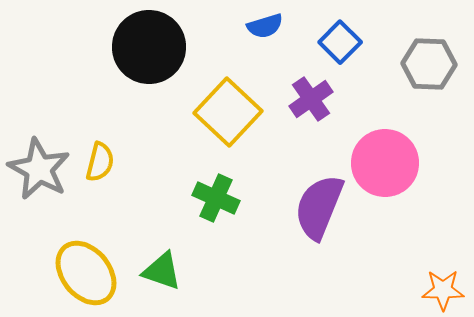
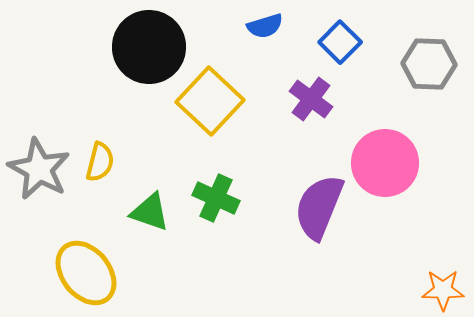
purple cross: rotated 18 degrees counterclockwise
yellow square: moved 18 px left, 11 px up
green triangle: moved 12 px left, 59 px up
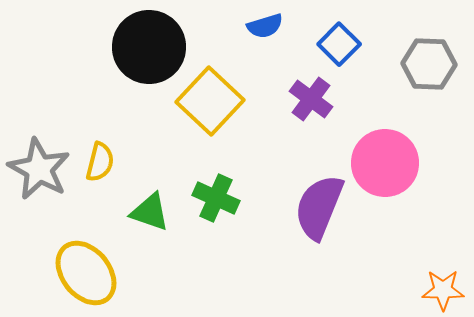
blue square: moved 1 px left, 2 px down
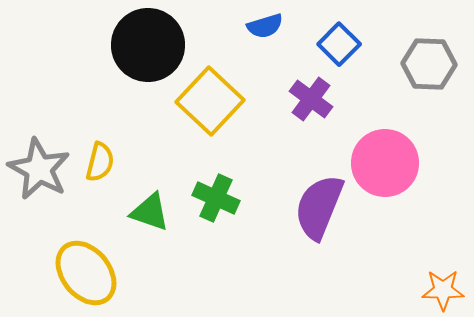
black circle: moved 1 px left, 2 px up
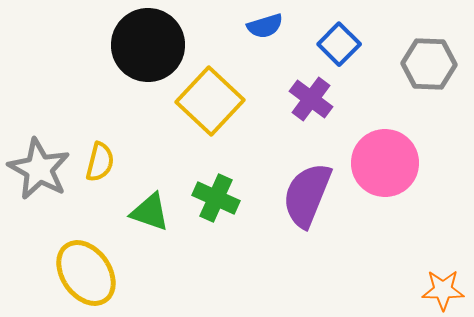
purple semicircle: moved 12 px left, 12 px up
yellow ellipse: rotated 4 degrees clockwise
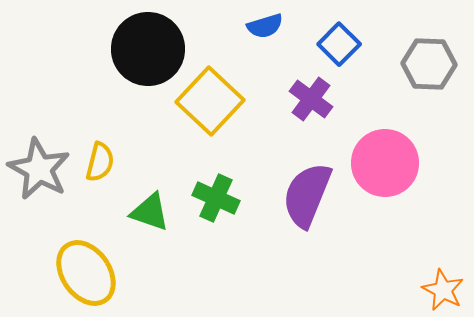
black circle: moved 4 px down
orange star: rotated 27 degrees clockwise
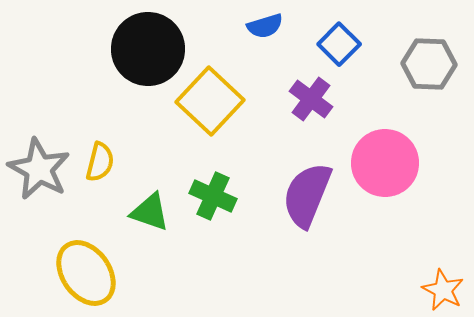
green cross: moved 3 px left, 2 px up
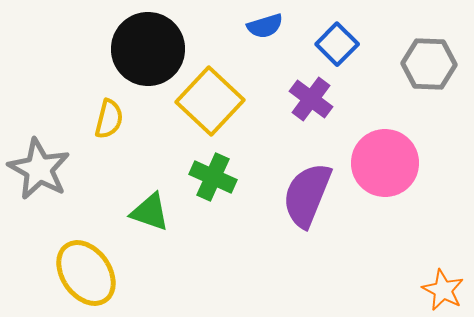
blue square: moved 2 px left
yellow semicircle: moved 9 px right, 43 px up
green cross: moved 19 px up
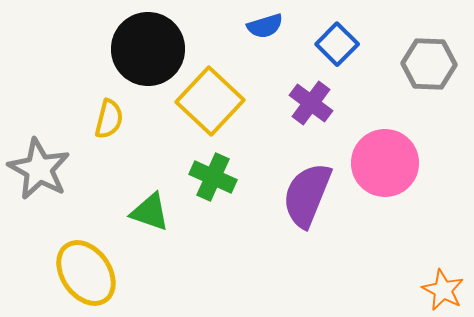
purple cross: moved 4 px down
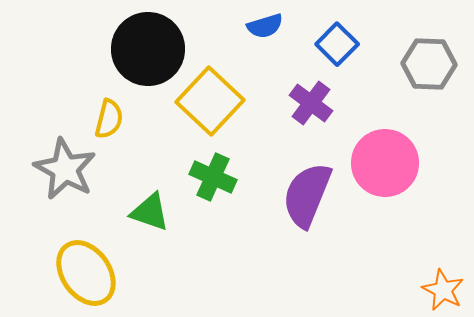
gray star: moved 26 px right
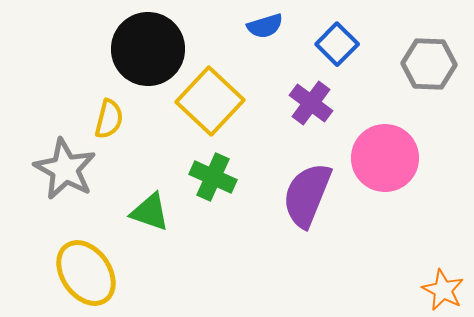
pink circle: moved 5 px up
